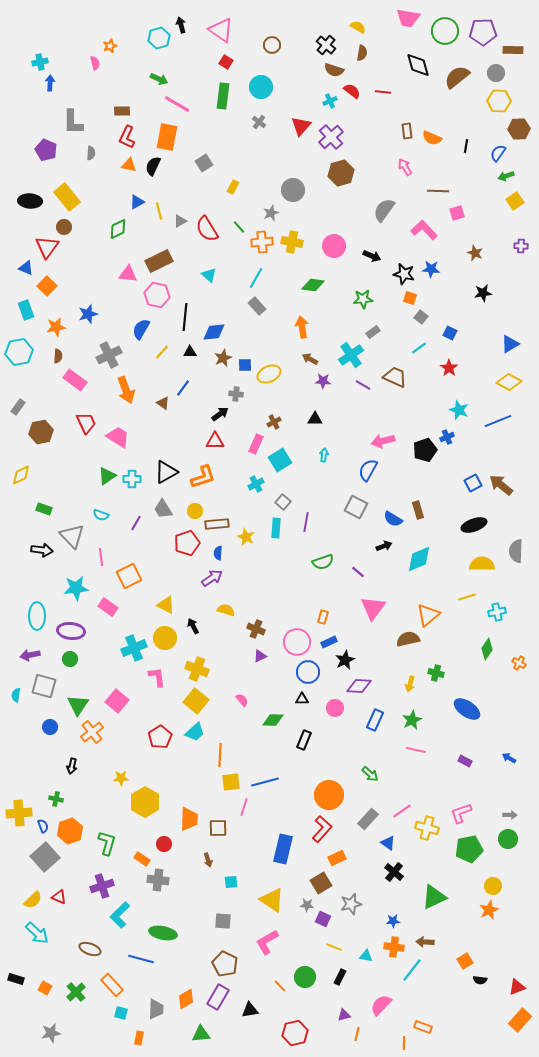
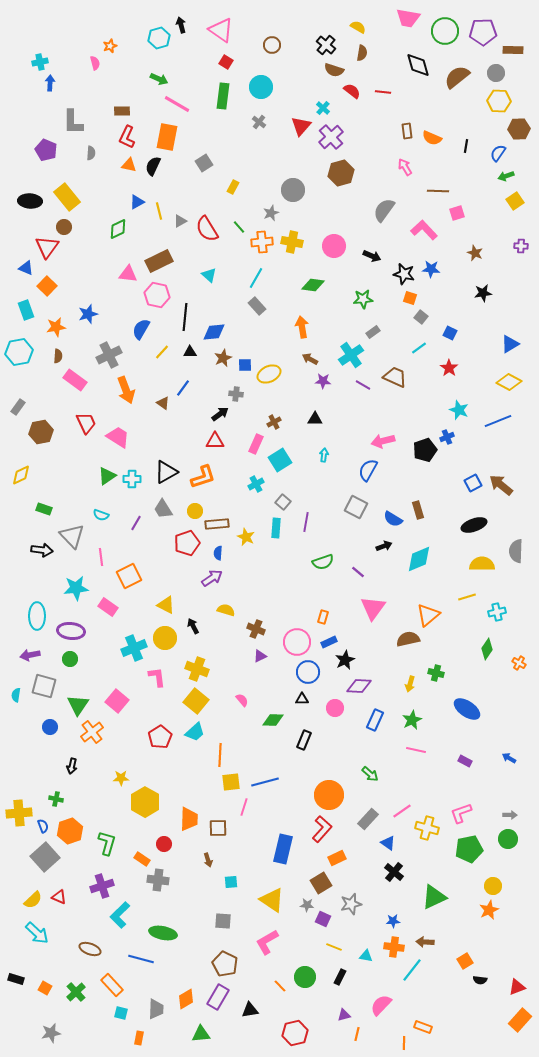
cyan cross at (330, 101): moved 7 px left, 7 px down; rotated 24 degrees counterclockwise
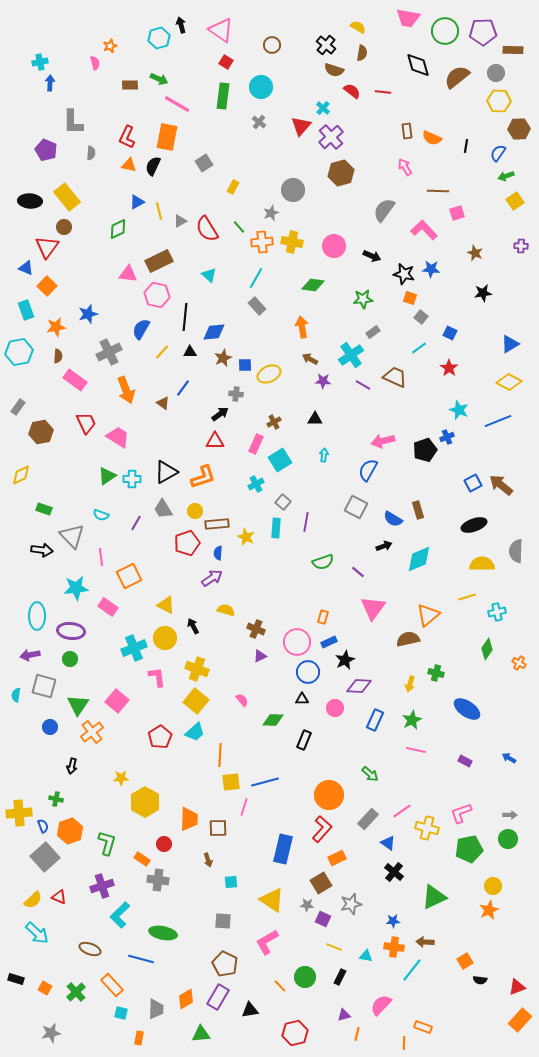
brown rectangle at (122, 111): moved 8 px right, 26 px up
gray cross at (109, 355): moved 3 px up
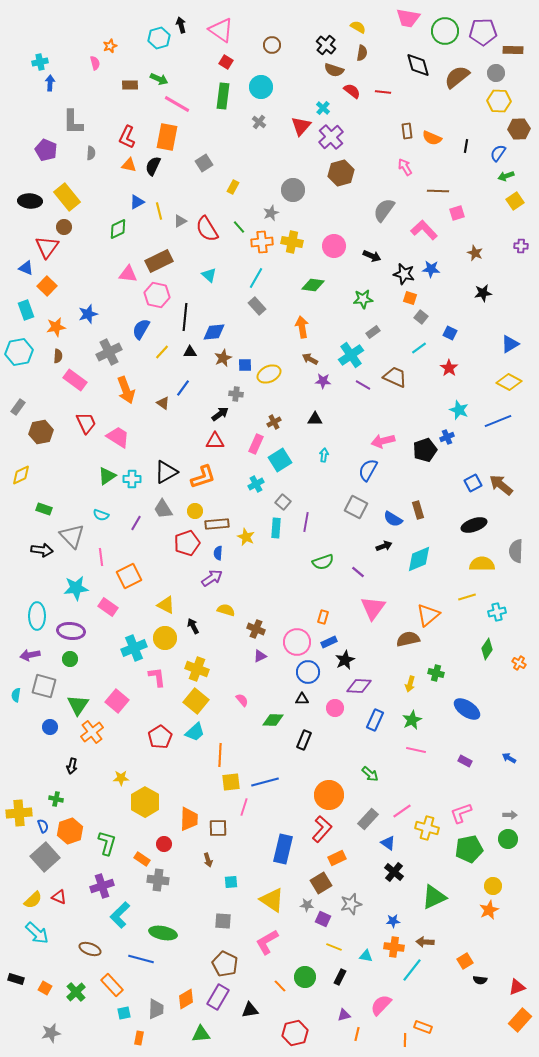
cyan square at (121, 1013): moved 3 px right; rotated 24 degrees counterclockwise
orange line at (404, 1043): moved 1 px right, 3 px up
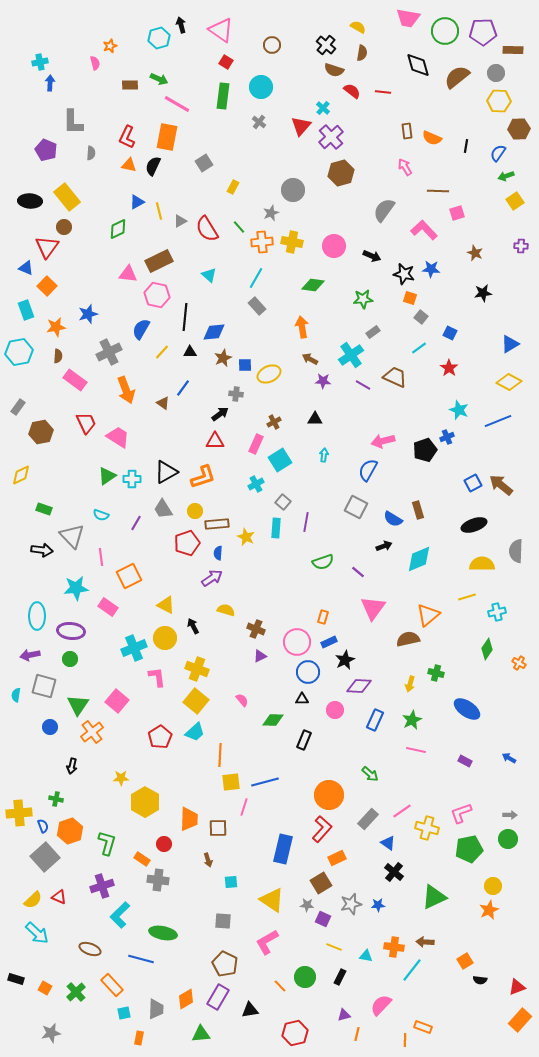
pink circle at (335, 708): moved 2 px down
blue star at (393, 921): moved 15 px left, 16 px up
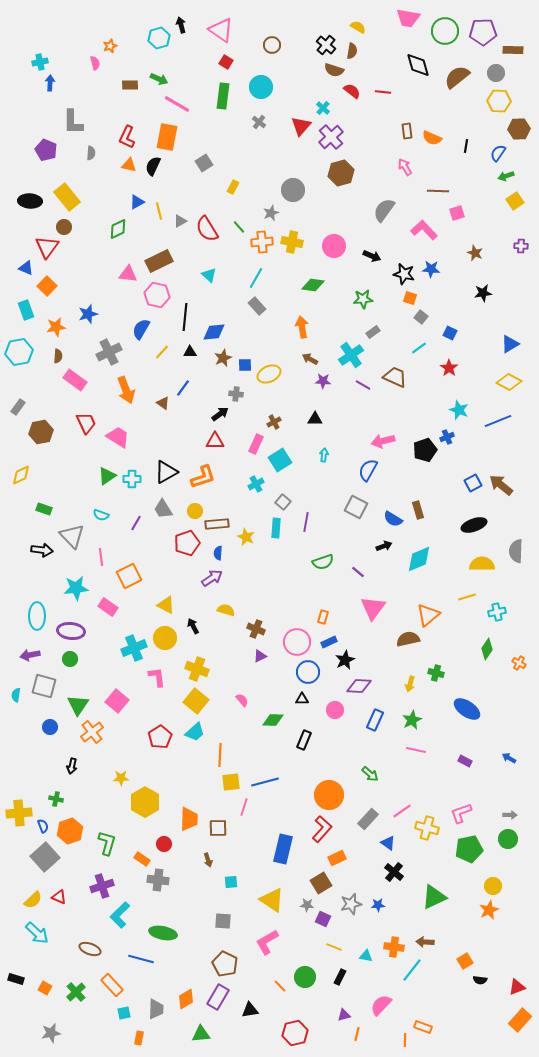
brown semicircle at (362, 53): moved 10 px left, 2 px up
